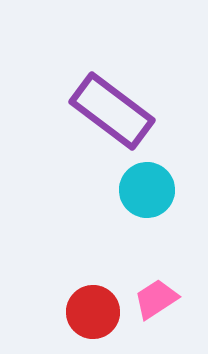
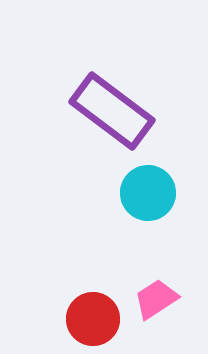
cyan circle: moved 1 px right, 3 px down
red circle: moved 7 px down
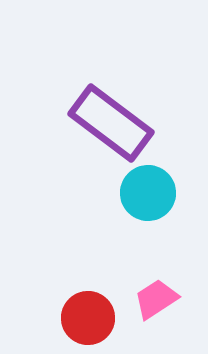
purple rectangle: moved 1 px left, 12 px down
red circle: moved 5 px left, 1 px up
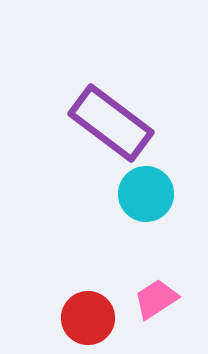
cyan circle: moved 2 px left, 1 px down
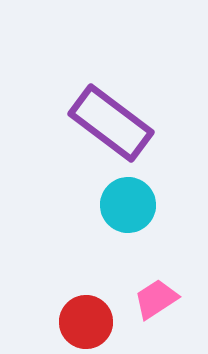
cyan circle: moved 18 px left, 11 px down
red circle: moved 2 px left, 4 px down
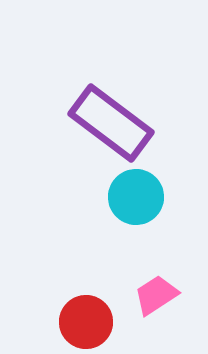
cyan circle: moved 8 px right, 8 px up
pink trapezoid: moved 4 px up
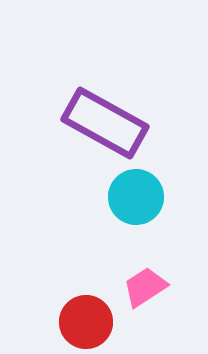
purple rectangle: moved 6 px left; rotated 8 degrees counterclockwise
pink trapezoid: moved 11 px left, 8 px up
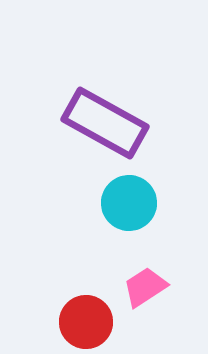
cyan circle: moved 7 px left, 6 px down
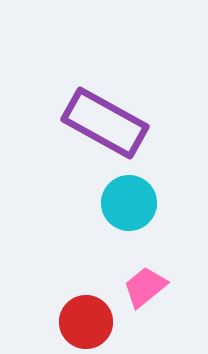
pink trapezoid: rotated 6 degrees counterclockwise
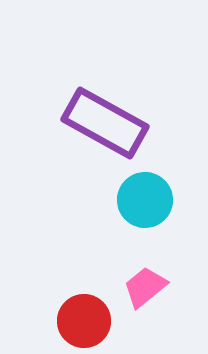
cyan circle: moved 16 px right, 3 px up
red circle: moved 2 px left, 1 px up
